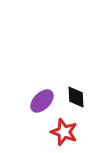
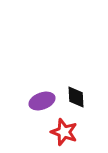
purple ellipse: rotated 25 degrees clockwise
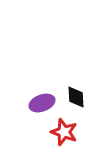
purple ellipse: moved 2 px down
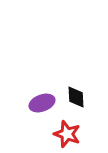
red star: moved 3 px right, 2 px down
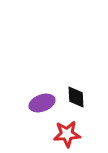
red star: rotated 24 degrees counterclockwise
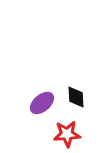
purple ellipse: rotated 20 degrees counterclockwise
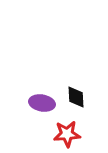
purple ellipse: rotated 50 degrees clockwise
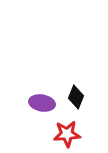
black diamond: rotated 25 degrees clockwise
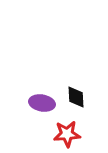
black diamond: rotated 25 degrees counterclockwise
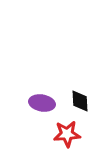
black diamond: moved 4 px right, 4 px down
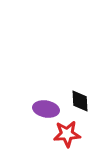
purple ellipse: moved 4 px right, 6 px down
